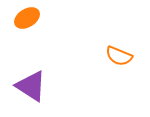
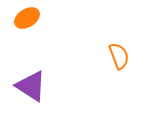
orange semicircle: rotated 132 degrees counterclockwise
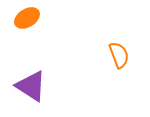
orange semicircle: moved 1 px up
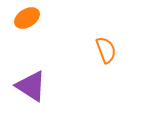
orange semicircle: moved 13 px left, 5 px up
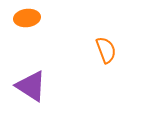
orange ellipse: rotated 25 degrees clockwise
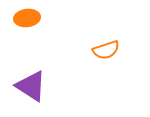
orange semicircle: rotated 92 degrees clockwise
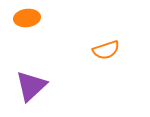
purple triangle: rotated 44 degrees clockwise
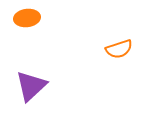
orange semicircle: moved 13 px right, 1 px up
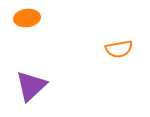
orange semicircle: rotated 8 degrees clockwise
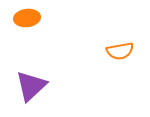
orange semicircle: moved 1 px right, 2 px down
